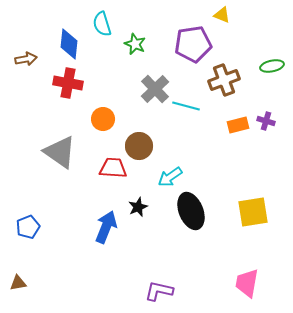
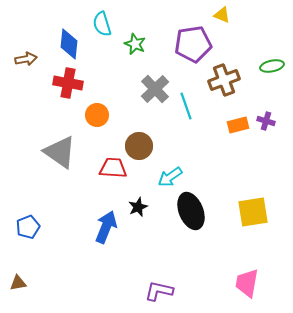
cyan line: rotated 56 degrees clockwise
orange circle: moved 6 px left, 4 px up
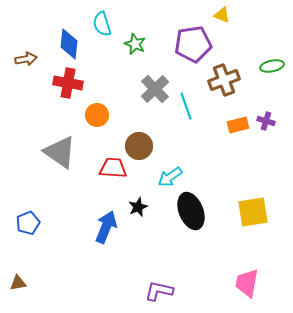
blue pentagon: moved 4 px up
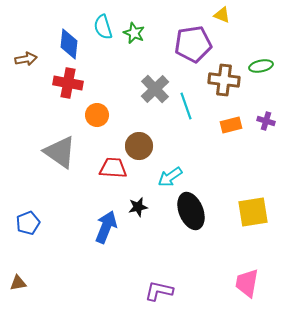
cyan semicircle: moved 1 px right, 3 px down
green star: moved 1 px left, 11 px up
green ellipse: moved 11 px left
brown cross: rotated 28 degrees clockwise
orange rectangle: moved 7 px left
black star: rotated 12 degrees clockwise
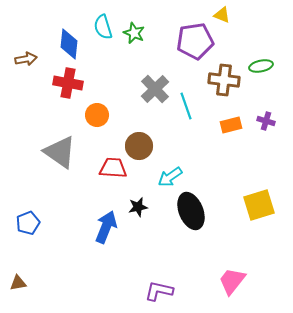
purple pentagon: moved 2 px right, 3 px up
yellow square: moved 6 px right, 7 px up; rotated 8 degrees counterclockwise
pink trapezoid: moved 15 px left, 2 px up; rotated 28 degrees clockwise
